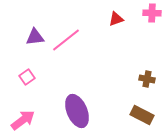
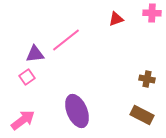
purple triangle: moved 17 px down
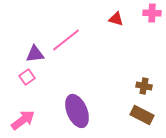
red triangle: rotated 35 degrees clockwise
brown cross: moved 3 px left, 7 px down
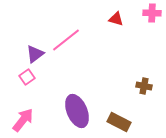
purple triangle: rotated 30 degrees counterclockwise
brown rectangle: moved 23 px left, 7 px down
pink arrow: rotated 15 degrees counterclockwise
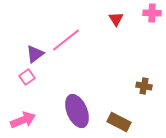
red triangle: rotated 42 degrees clockwise
pink arrow: rotated 30 degrees clockwise
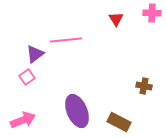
pink line: rotated 32 degrees clockwise
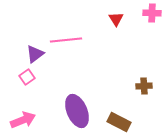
brown cross: rotated 14 degrees counterclockwise
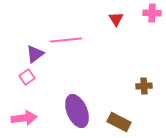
pink arrow: moved 1 px right, 2 px up; rotated 15 degrees clockwise
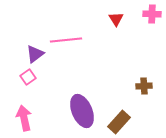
pink cross: moved 1 px down
pink square: moved 1 px right
purple ellipse: moved 5 px right
pink arrow: rotated 95 degrees counterclockwise
brown rectangle: rotated 75 degrees counterclockwise
